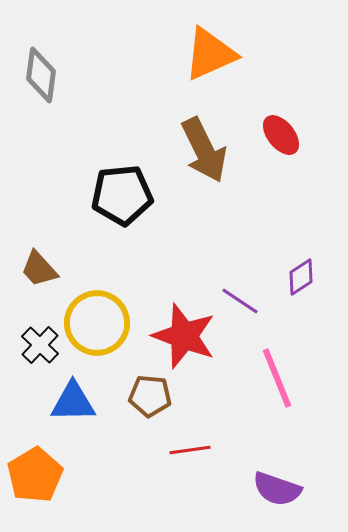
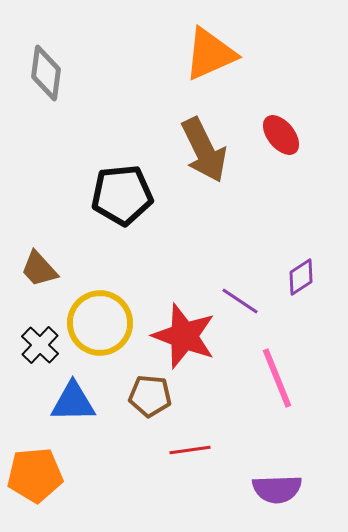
gray diamond: moved 5 px right, 2 px up
yellow circle: moved 3 px right
orange pentagon: rotated 26 degrees clockwise
purple semicircle: rotated 21 degrees counterclockwise
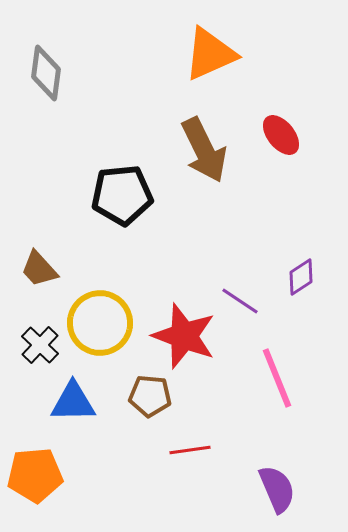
purple semicircle: rotated 111 degrees counterclockwise
